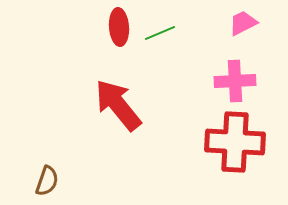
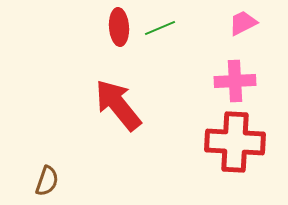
green line: moved 5 px up
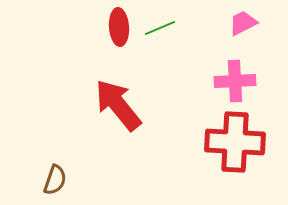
brown semicircle: moved 8 px right, 1 px up
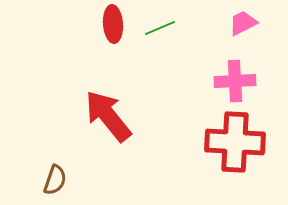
red ellipse: moved 6 px left, 3 px up
red arrow: moved 10 px left, 11 px down
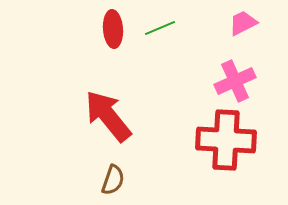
red ellipse: moved 5 px down
pink cross: rotated 21 degrees counterclockwise
red cross: moved 9 px left, 2 px up
brown semicircle: moved 58 px right
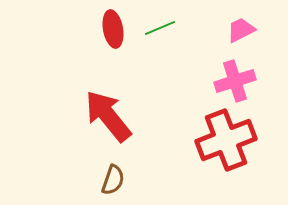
pink trapezoid: moved 2 px left, 7 px down
red ellipse: rotated 6 degrees counterclockwise
pink cross: rotated 6 degrees clockwise
red cross: rotated 24 degrees counterclockwise
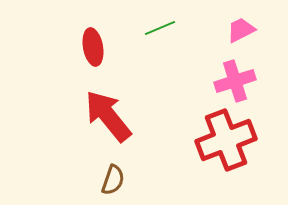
red ellipse: moved 20 px left, 18 px down
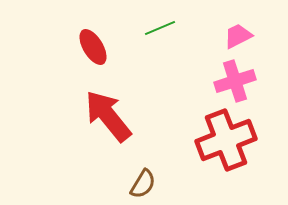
pink trapezoid: moved 3 px left, 6 px down
red ellipse: rotated 21 degrees counterclockwise
brown semicircle: moved 30 px right, 4 px down; rotated 12 degrees clockwise
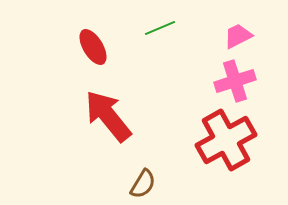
red cross: rotated 8 degrees counterclockwise
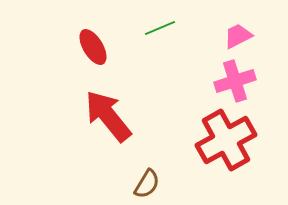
brown semicircle: moved 4 px right
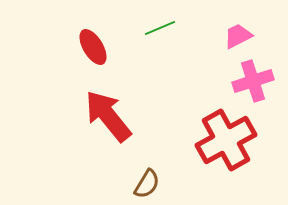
pink cross: moved 18 px right
